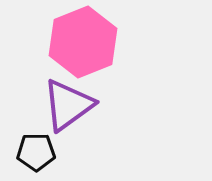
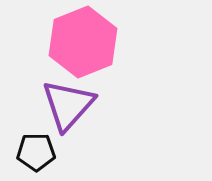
purple triangle: rotated 12 degrees counterclockwise
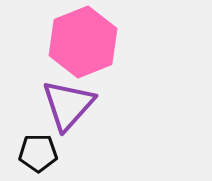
black pentagon: moved 2 px right, 1 px down
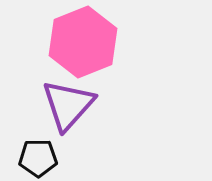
black pentagon: moved 5 px down
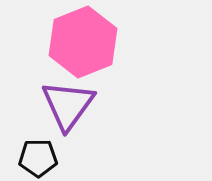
purple triangle: rotated 6 degrees counterclockwise
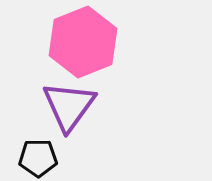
purple triangle: moved 1 px right, 1 px down
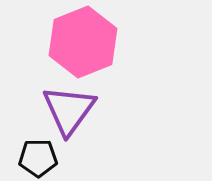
purple triangle: moved 4 px down
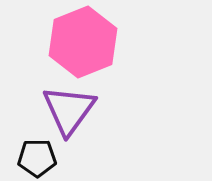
black pentagon: moved 1 px left
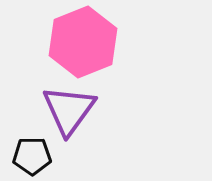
black pentagon: moved 5 px left, 2 px up
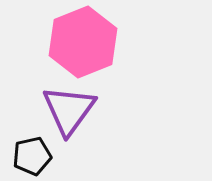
black pentagon: rotated 12 degrees counterclockwise
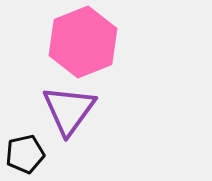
black pentagon: moved 7 px left, 2 px up
